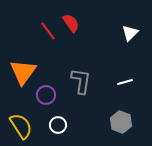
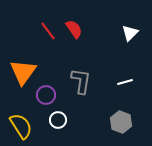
red semicircle: moved 3 px right, 6 px down
white circle: moved 5 px up
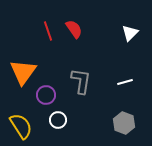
red line: rotated 18 degrees clockwise
gray hexagon: moved 3 px right, 1 px down
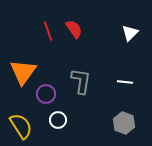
white line: rotated 21 degrees clockwise
purple circle: moved 1 px up
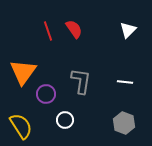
white triangle: moved 2 px left, 3 px up
white circle: moved 7 px right
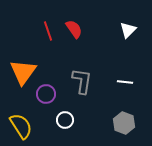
gray L-shape: moved 1 px right
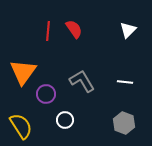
red line: rotated 24 degrees clockwise
gray L-shape: rotated 40 degrees counterclockwise
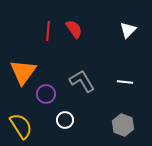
gray hexagon: moved 1 px left, 2 px down
